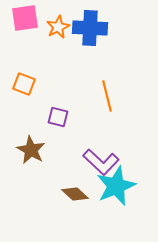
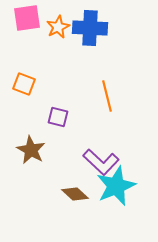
pink square: moved 2 px right
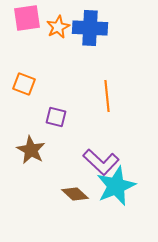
orange line: rotated 8 degrees clockwise
purple square: moved 2 px left
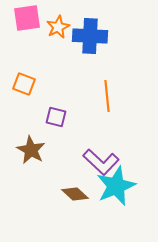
blue cross: moved 8 px down
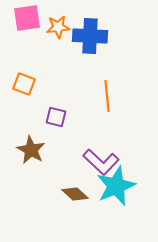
orange star: rotated 20 degrees clockwise
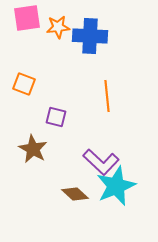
brown star: moved 2 px right, 1 px up
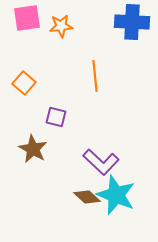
orange star: moved 3 px right, 1 px up
blue cross: moved 42 px right, 14 px up
orange square: moved 1 px up; rotated 20 degrees clockwise
orange line: moved 12 px left, 20 px up
cyan star: moved 9 px down; rotated 27 degrees counterclockwise
brown diamond: moved 12 px right, 3 px down
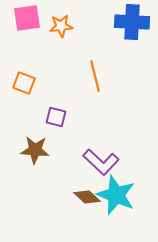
orange line: rotated 8 degrees counterclockwise
orange square: rotated 20 degrees counterclockwise
brown star: moved 2 px right, 1 px down; rotated 24 degrees counterclockwise
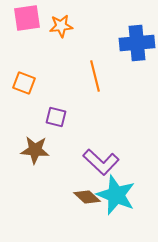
blue cross: moved 5 px right, 21 px down; rotated 8 degrees counterclockwise
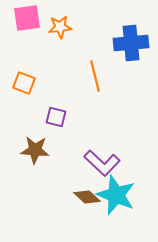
orange star: moved 1 px left, 1 px down
blue cross: moved 6 px left
purple L-shape: moved 1 px right, 1 px down
